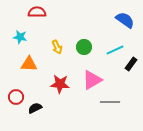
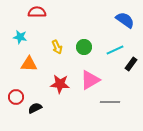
pink triangle: moved 2 px left
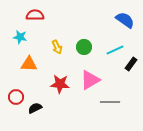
red semicircle: moved 2 px left, 3 px down
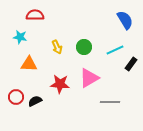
blue semicircle: rotated 24 degrees clockwise
pink triangle: moved 1 px left, 2 px up
black semicircle: moved 7 px up
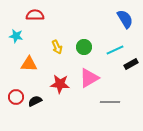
blue semicircle: moved 1 px up
cyan star: moved 4 px left, 1 px up
black rectangle: rotated 24 degrees clockwise
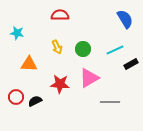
red semicircle: moved 25 px right
cyan star: moved 1 px right, 3 px up
green circle: moved 1 px left, 2 px down
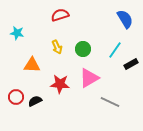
red semicircle: rotated 18 degrees counterclockwise
cyan line: rotated 30 degrees counterclockwise
orange triangle: moved 3 px right, 1 px down
gray line: rotated 24 degrees clockwise
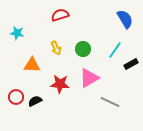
yellow arrow: moved 1 px left, 1 px down
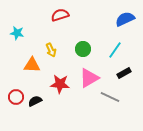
blue semicircle: rotated 84 degrees counterclockwise
yellow arrow: moved 5 px left, 2 px down
black rectangle: moved 7 px left, 9 px down
gray line: moved 5 px up
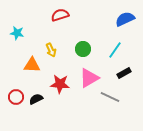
black semicircle: moved 1 px right, 2 px up
